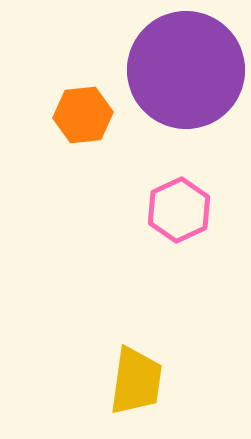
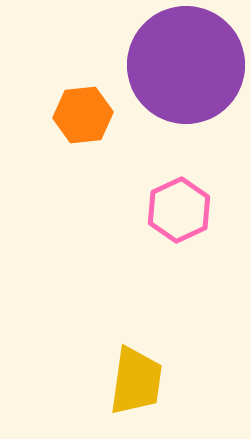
purple circle: moved 5 px up
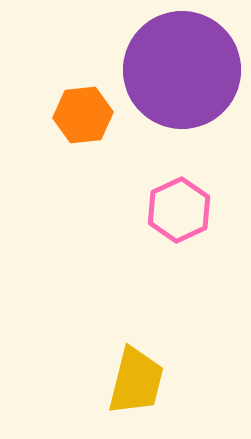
purple circle: moved 4 px left, 5 px down
yellow trapezoid: rotated 6 degrees clockwise
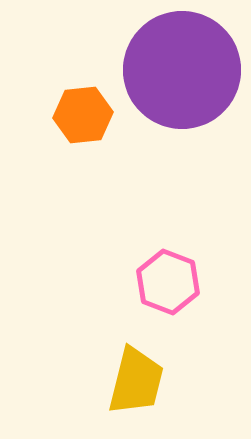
pink hexagon: moved 11 px left, 72 px down; rotated 14 degrees counterclockwise
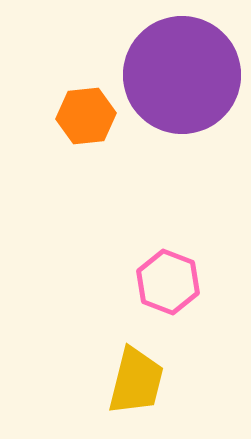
purple circle: moved 5 px down
orange hexagon: moved 3 px right, 1 px down
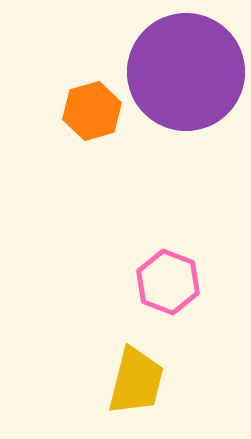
purple circle: moved 4 px right, 3 px up
orange hexagon: moved 6 px right, 5 px up; rotated 10 degrees counterclockwise
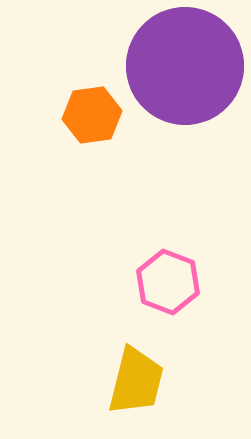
purple circle: moved 1 px left, 6 px up
orange hexagon: moved 4 px down; rotated 8 degrees clockwise
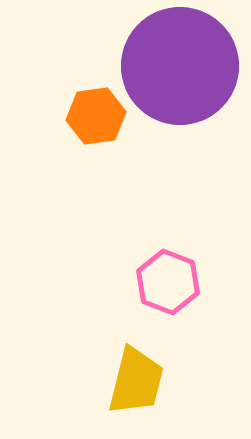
purple circle: moved 5 px left
orange hexagon: moved 4 px right, 1 px down
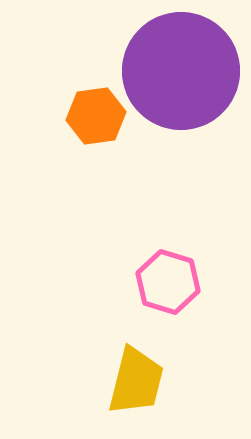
purple circle: moved 1 px right, 5 px down
pink hexagon: rotated 4 degrees counterclockwise
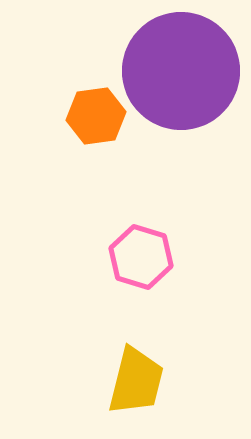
pink hexagon: moved 27 px left, 25 px up
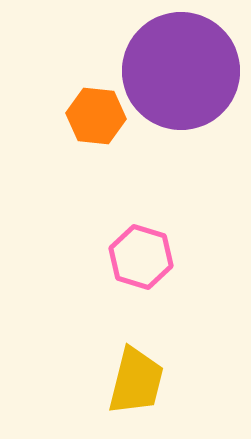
orange hexagon: rotated 14 degrees clockwise
